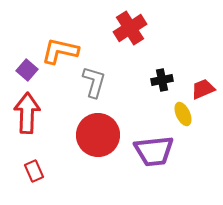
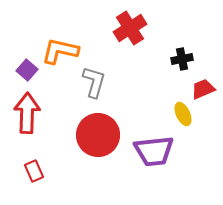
black cross: moved 20 px right, 21 px up
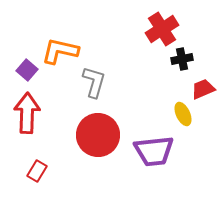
red cross: moved 32 px right, 1 px down
red rectangle: moved 3 px right; rotated 55 degrees clockwise
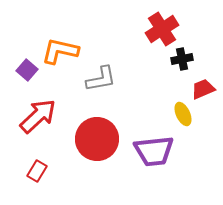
gray L-shape: moved 7 px right, 3 px up; rotated 64 degrees clockwise
red arrow: moved 11 px right, 3 px down; rotated 45 degrees clockwise
red circle: moved 1 px left, 4 px down
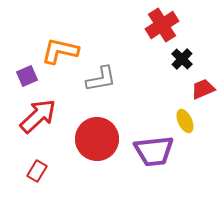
red cross: moved 4 px up
black cross: rotated 35 degrees counterclockwise
purple square: moved 6 px down; rotated 25 degrees clockwise
yellow ellipse: moved 2 px right, 7 px down
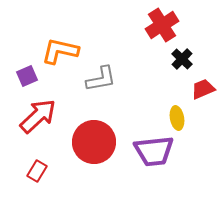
yellow ellipse: moved 8 px left, 3 px up; rotated 15 degrees clockwise
red circle: moved 3 px left, 3 px down
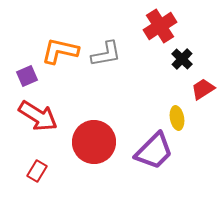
red cross: moved 2 px left, 1 px down
gray L-shape: moved 5 px right, 25 px up
red trapezoid: rotated 10 degrees counterclockwise
red arrow: rotated 75 degrees clockwise
purple trapezoid: rotated 39 degrees counterclockwise
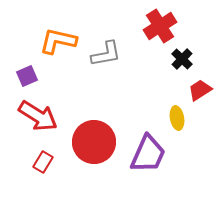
orange L-shape: moved 2 px left, 10 px up
red trapezoid: moved 3 px left, 1 px down
purple trapezoid: moved 6 px left, 3 px down; rotated 21 degrees counterclockwise
red rectangle: moved 6 px right, 9 px up
